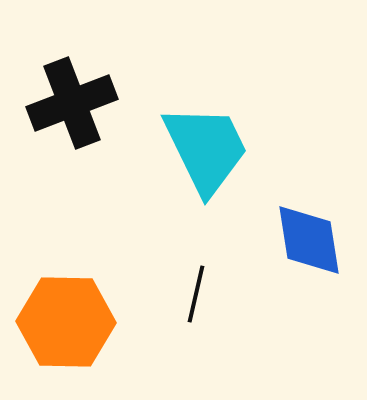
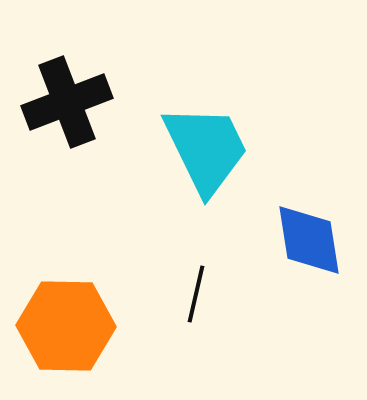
black cross: moved 5 px left, 1 px up
orange hexagon: moved 4 px down
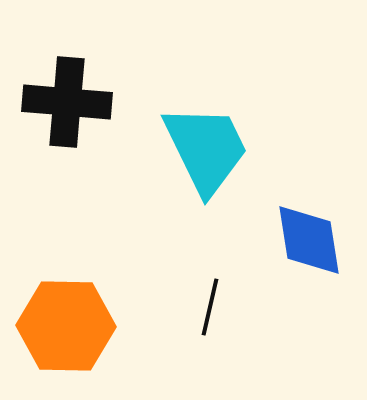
black cross: rotated 26 degrees clockwise
black line: moved 14 px right, 13 px down
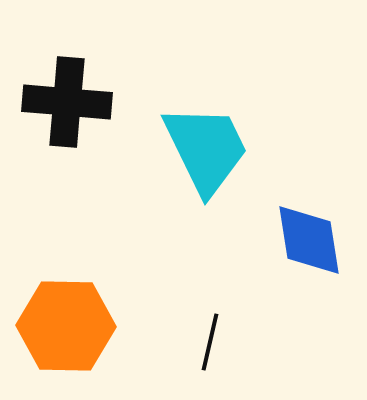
black line: moved 35 px down
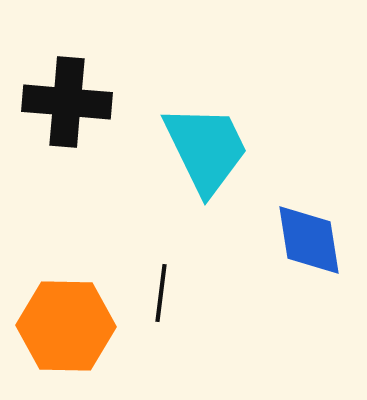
black line: moved 49 px left, 49 px up; rotated 6 degrees counterclockwise
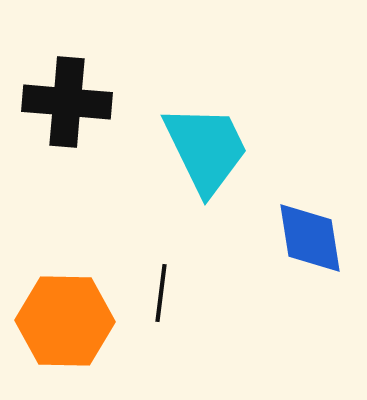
blue diamond: moved 1 px right, 2 px up
orange hexagon: moved 1 px left, 5 px up
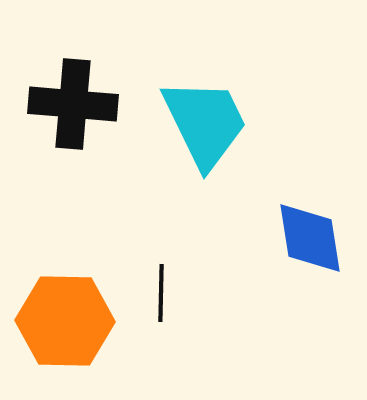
black cross: moved 6 px right, 2 px down
cyan trapezoid: moved 1 px left, 26 px up
black line: rotated 6 degrees counterclockwise
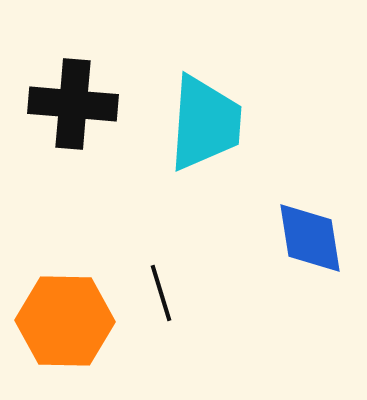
cyan trapezoid: rotated 30 degrees clockwise
black line: rotated 18 degrees counterclockwise
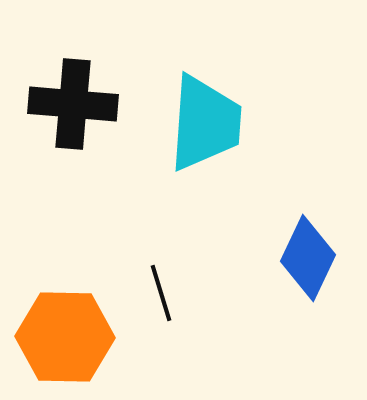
blue diamond: moved 2 px left, 20 px down; rotated 34 degrees clockwise
orange hexagon: moved 16 px down
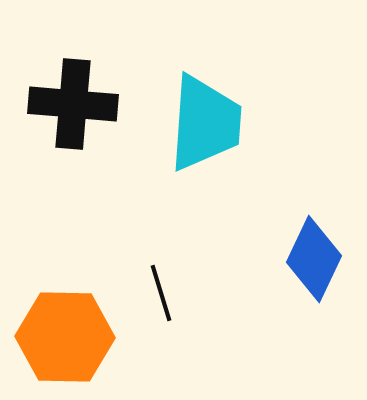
blue diamond: moved 6 px right, 1 px down
